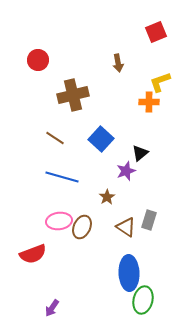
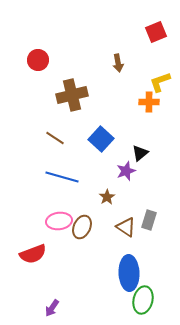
brown cross: moved 1 px left
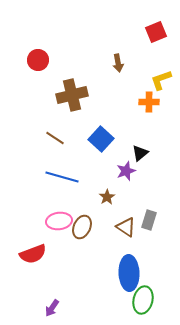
yellow L-shape: moved 1 px right, 2 px up
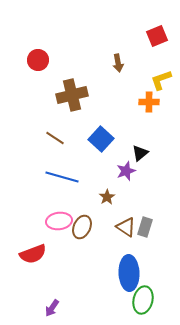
red square: moved 1 px right, 4 px down
gray rectangle: moved 4 px left, 7 px down
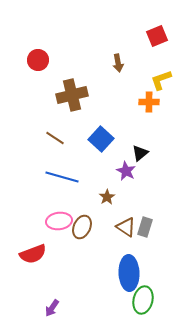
purple star: rotated 24 degrees counterclockwise
